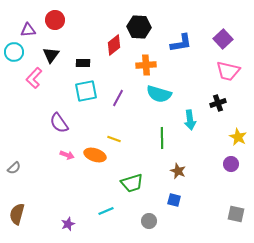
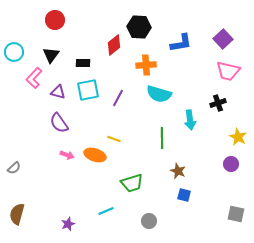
purple triangle: moved 30 px right, 62 px down; rotated 21 degrees clockwise
cyan square: moved 2 px right, 1 px up
blue square: moved 10 px right, 5 px up
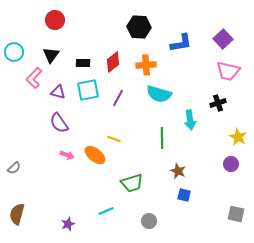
red diamond: moved 1 px left, 17 px down
orange ellipse: rotated 20 degrees clockwise
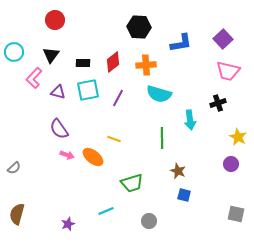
purple semicircle: moved 6 px down
orange ellipse: moved 2 px left, 2 px down
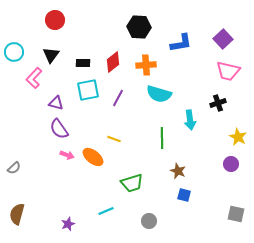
purple triangle: moved 2 px left, 11 px down
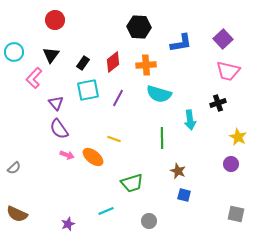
black rectangle: rotated 56 degrees counterclockwise
purple triangle: rotated 35 degrees clockwise
brown semicircle: rotated 80 degrees counterclockwise
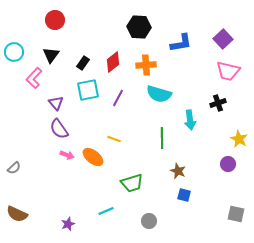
yellow star: moved 1 px right, 2 px down
purple circle: moved 3 px left
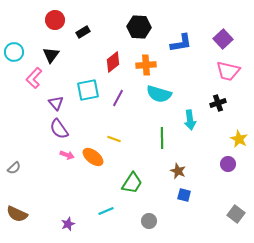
black rectangle: moved 31 px up; rotated 24 degrees clockwise
green trapezoid: rotated 40 degrees counterclockwise
gray square: rotated 24 degrees clockwise
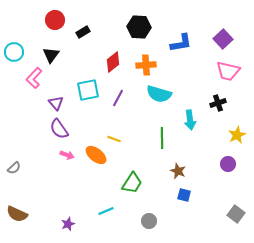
yellow star: moved 2 px left, 4 px up; rotated 18 degrees clockwise
orange ellipse: moved 3 px right, 2 px up
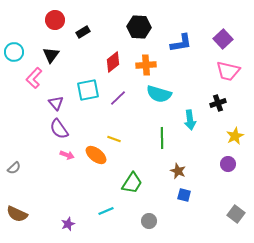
purple line: rotated 18 degrees clockwise
yellow star: moved 2 px left, 1 px down
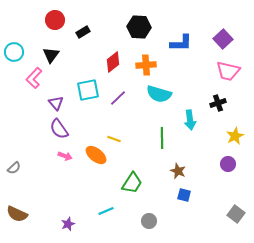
blue L-shape: rotated 10 degrees clockwise
pink arrow: moved 2 px left, 1 px down
